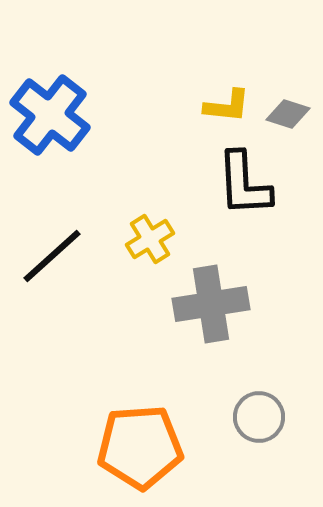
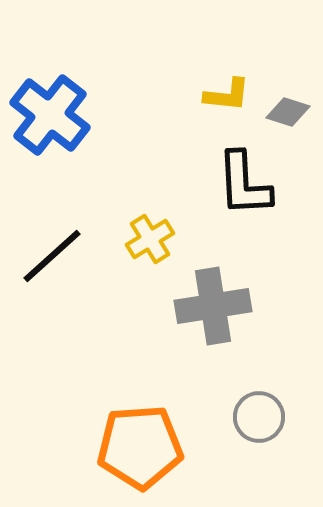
yellow L-shape: moved 11 px up
gray diamond: moved 2 px up
gray cross: moved 2 px right, 2 px down
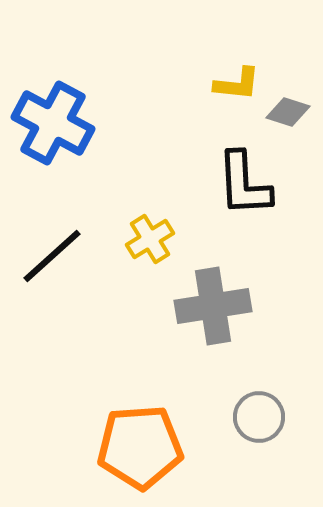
yellow L-shape: moved 10 px right, 11 px up
blue cross: moved 3 px right, 8 px down; rotated 10 degrees counterclockwise
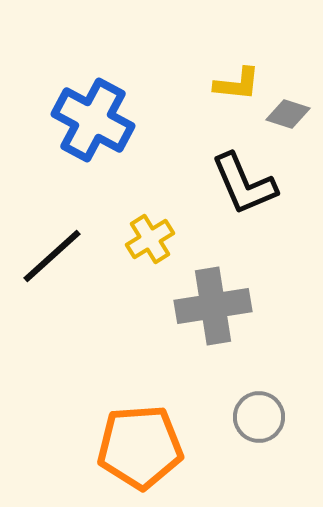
gray diamond: moved 2 px down
blue cross: moved 40 px right, 3 px up
black L-shape: rotated 20 degrees counterclockwise
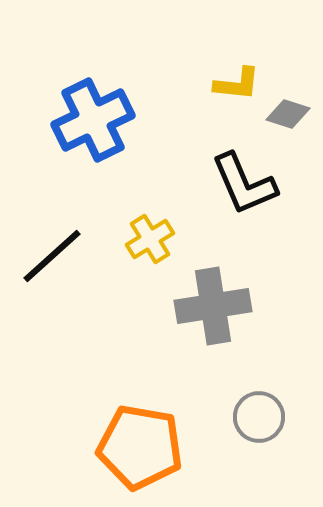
blue cross: rotated 36 degrees clockwise
orange pentagon: rotated 14 degrees clockwise
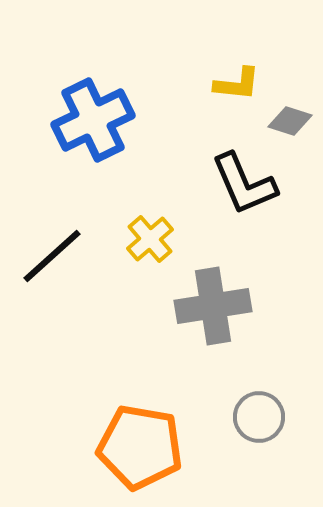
gray diamond: moved 2 px right, 7 px down
yellow cross: rotated 9 degrees counterclockwise
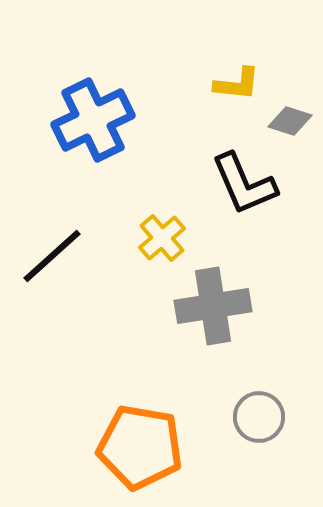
yellow cross: moved 12 px right, 1 px up
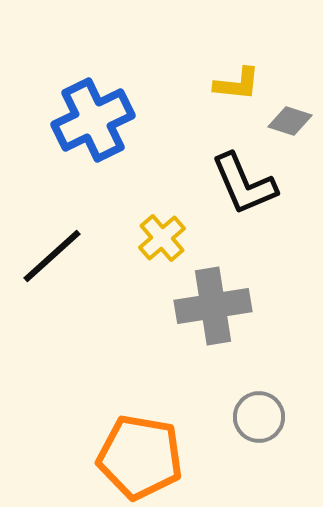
orange pentagon: moved 10 px down
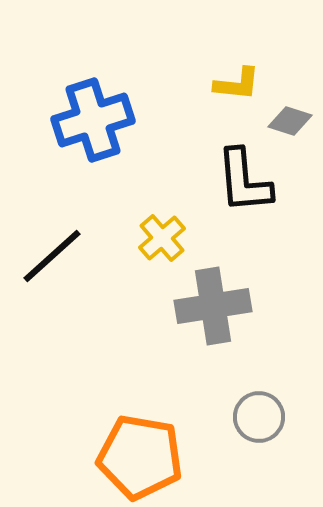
blue cross: rotated 8 degrees clockwise
black L-shape: moved 3 px up; rotated 18 degrees clockwise
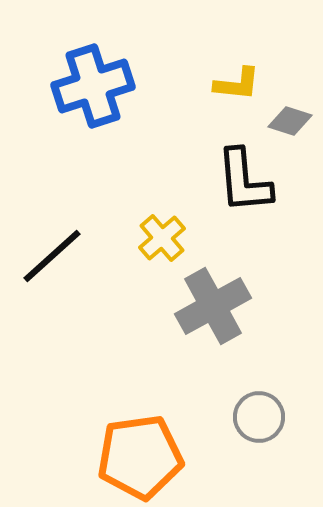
blue cross: moved 34 px up
gray cross: rotated 20 degrees counterclockwise
orange pentagon: rotated 18 degrees counterclockwise
